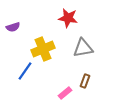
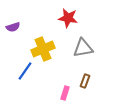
pink rectangle: rotated 32 degrees counterclockwise
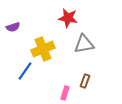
gray triangle: moved 1 px right, 4 px up
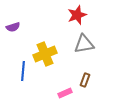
red star: moved 9 px right, 3 px up; rotated 30 degrees counterclockwise
yellow cross: moved 2 px right, 5 px down
blue line: moved 2 px left; rotated 30 degrees counterclockwise
brown rectangle: moved 1 px up
pink rectangle: rotated 48 degrees clockwise
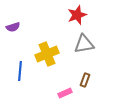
yellow cross: moved 2 px right
blue line: moved 3 px left
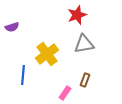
purple semicircle: moved 1 px left
yellow cross: rotated 15 degrees counterclockwise
blue line: moved 3 px right, 4 px down
pink rectangle: rotated 32 degrees counterclockwise
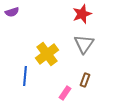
red star: moved 5 px right, 1 px up
purple semicircle: moved 15 px up
gray triangle: rotated 45 degrees counterclockwise
blue line: moved 2 px right, 1 px down
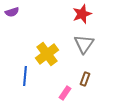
brown rectangle: moved 1 px up
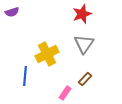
yellow cross: rotated 10 degrees clockwise
brown rectangle: rotated 24 degrees clockwise
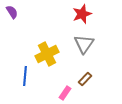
purple semicircle: rotated 104 degrees counterclockwise
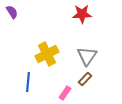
red star: rotated 18 degrees clockwise
gray triangle: moved 3 px right, 12 px down
blue line: moved 3 px right, 6 px down
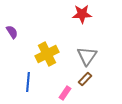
purple semicircle: moved 20 px down
